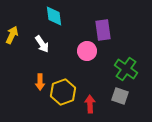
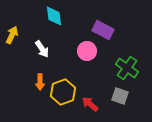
purple rectangle: rotated 55 degrees counterclockwise
white arrow: moved 5 px down
green cross: moved 1 px right, 1 px up
red arrow: rotated 48 degrees counterclockwise
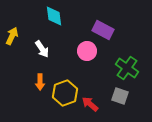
yellow arrow: moved 1 px down
yellow hexagon: moved 2 px right, 1 px down
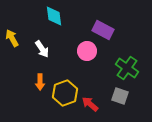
yellow arrow: moved 2 px down; rotated 54 degrees counterclockwise
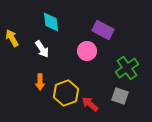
cyan diamond: moved 3 px left, 6 px down
green cross: rotated 20 degrees clockwise
yellow hexagon: moved 1 px right
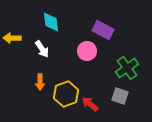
yellow arrow: rotated 60 degrees counterclockwise
yellow hexagon: moved 1 px down
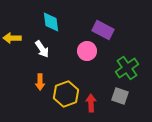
red arrow: moved 1 px right, 1 px up; rotated 48 degrees clockwise
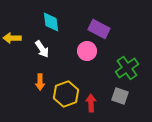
purple rectangle: moved 4 px left, 1 px up
